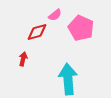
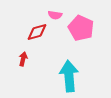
pink semicircle: rotated 48 degrees clockwise
cyan arrow: moved 1 px right, 3 px up
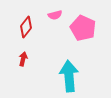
pink semicircle: rotated 24 degrees counterclockwise
pink pentagon: moved 2 px right
red diamond: moved 11 px left, 5 px up; rotated 35 degrees counterclockwise
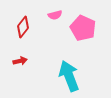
red diamond: moved 3 px left
red arrow: moved 3 px left, 2 px down; rotated 64 degrees clockwise
cyan arrow: rotated 16 degrees counterclockwise
